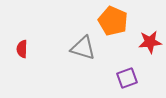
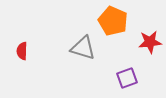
red semicircle: moved 2 px down
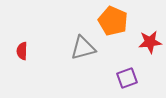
gray triangle: rotated 32 degrees counterclockwise
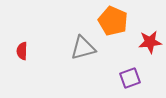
purple square: moved 3 px right
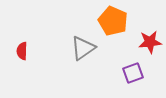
gray triangle: rotated 20 degrees counterclockwise
purple square: moved 3 px right, 5 px up
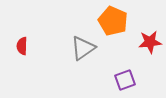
red semicircle: moved 5 px up
purple square: moved 8 px left, 7 px down
